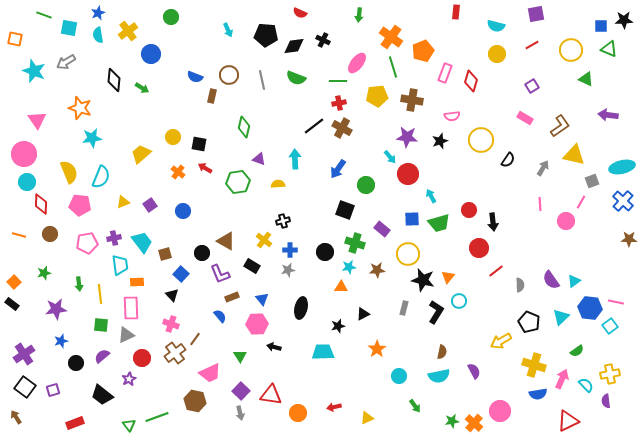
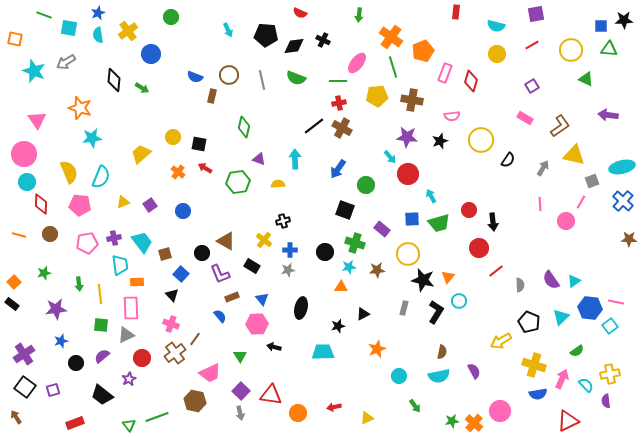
green triangle at (609, 49): rotated 18 degrees counterclockwise
orange star at (377, 349): rotated 12 degrees clockwise
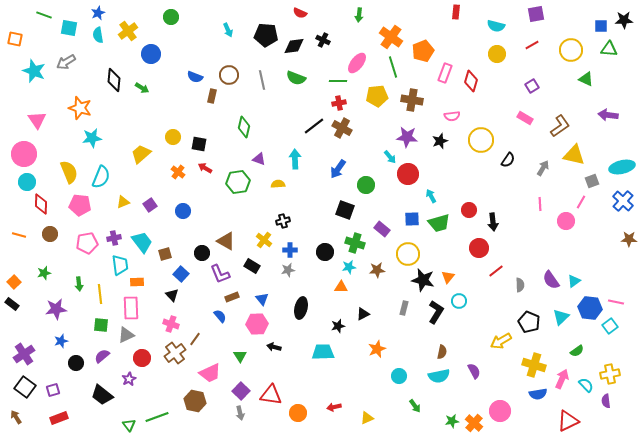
red rectangle at (75, 423): moved 16 px left, 5 px up
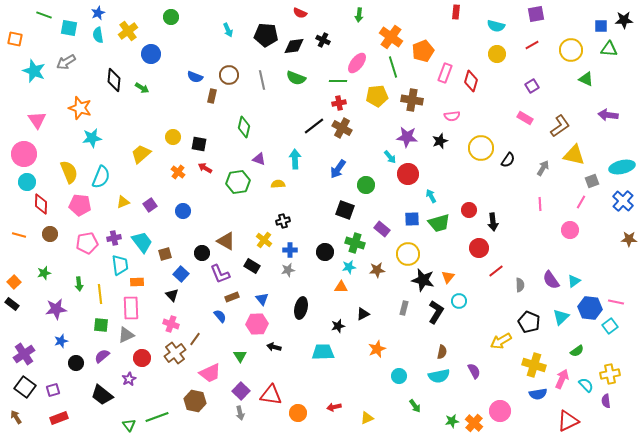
yellow circle at (481, 140): moved 8 px down
pink circle at (566, 221): moved 4 px right, 9 px down
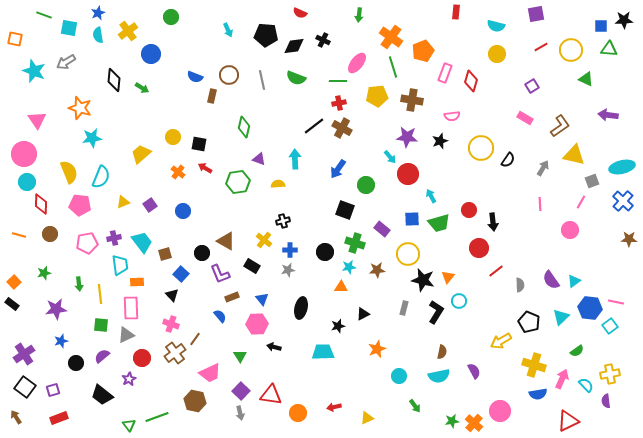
red line at (532, 45): moved 9 px right, 2 px down
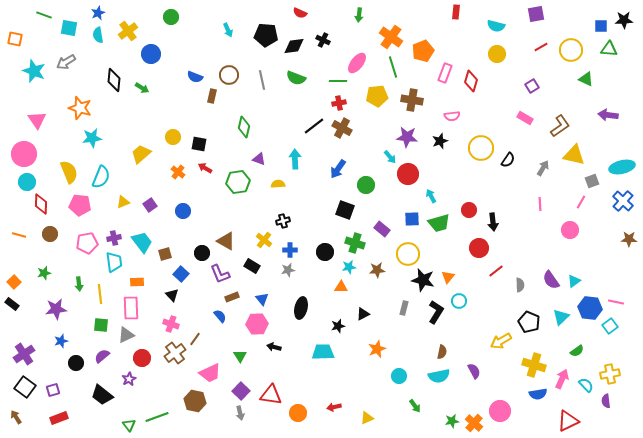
cyan trapezoid at (120, 265): moved 6 px left, 3 px up
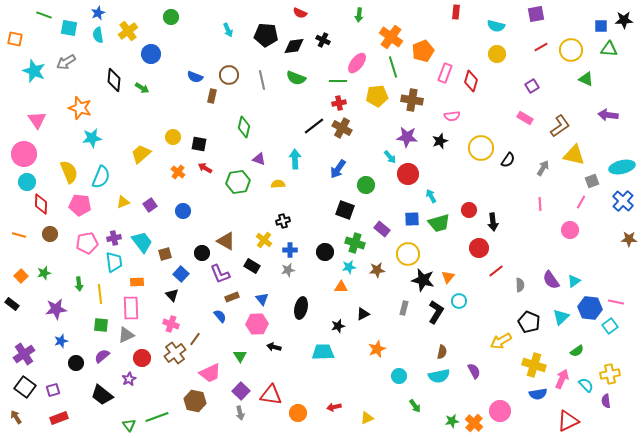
orange square at (14, 282): moved 7 px right, 6 px up
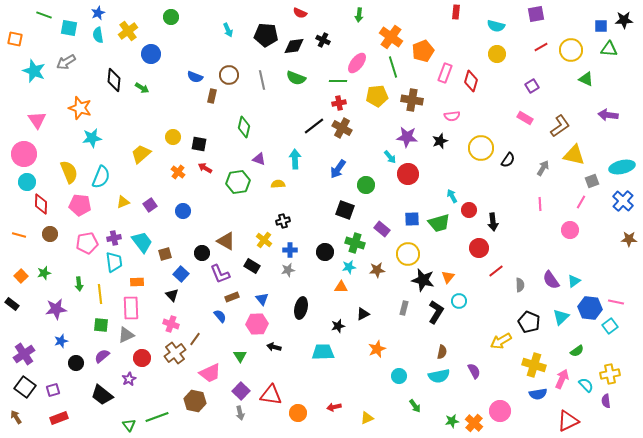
cyan arrow at (431, 196): moved 21 px right
